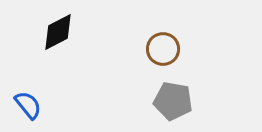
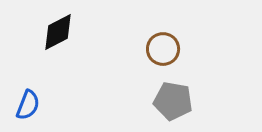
blue semicircle: rotated 60 degrees clockwise
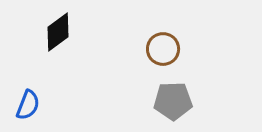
black diamond: rotated 9 degrees counterclockwise
gray pentagon: rotated 12 degrees counterclockwise
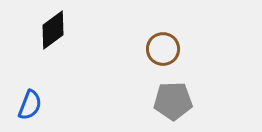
black diamond: moved 5 px left, 2 px up
blue semicircle: moved 2 px right
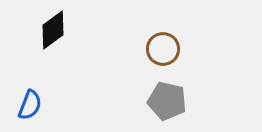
gray pentagon: moved 6 px left; rotated 15 degrees clockwise
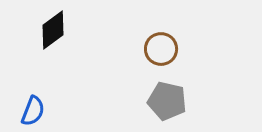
brown circle: moved 2 px left
blue semicircle: moved 3 px right, 6 px down
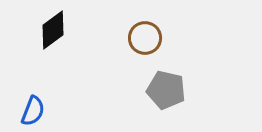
brown circle: moved 16 px left, 11 px up
gray pentagon: moved 1 px left, 11 px up
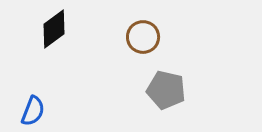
black diamond: moved 1 px right, 1 px up
brown circle: moved 2 px left, 1 px up
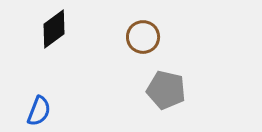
blue semicircle: moved 6 px right
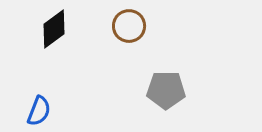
brown circle: moved 14 px left, 11 px up
gray pentagon: rotated 12 degrees counterclockwise
